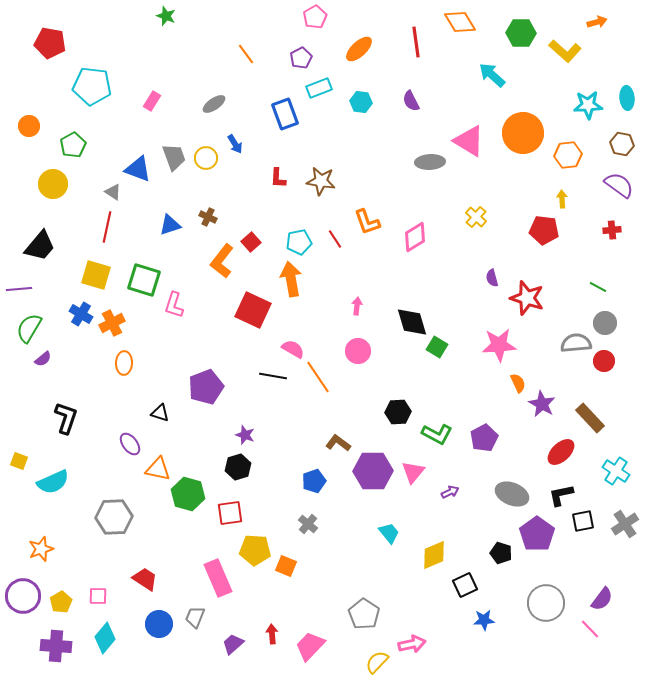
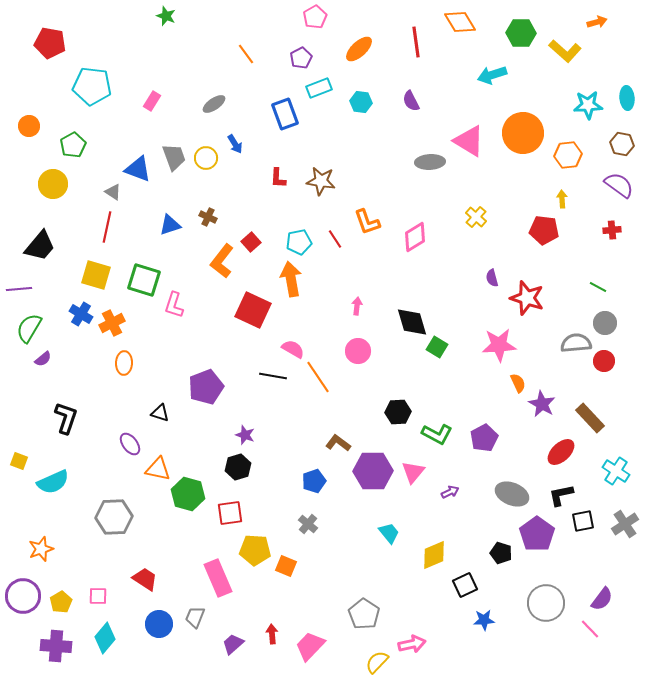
cyan arrow at (492, 75): rotated 60 degrees counterclockwise
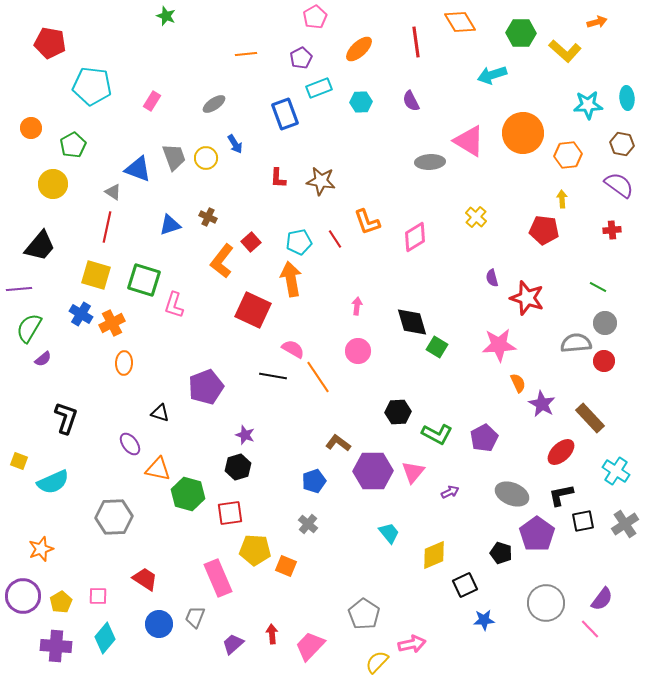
orange line at (246, 54): rotated 60 degrees counterclockwise
cyan hexagon at (361, 102): rotated 10 degrees counterclockwise
orange circle at (29, 126): moved 2 px right, 2 px down
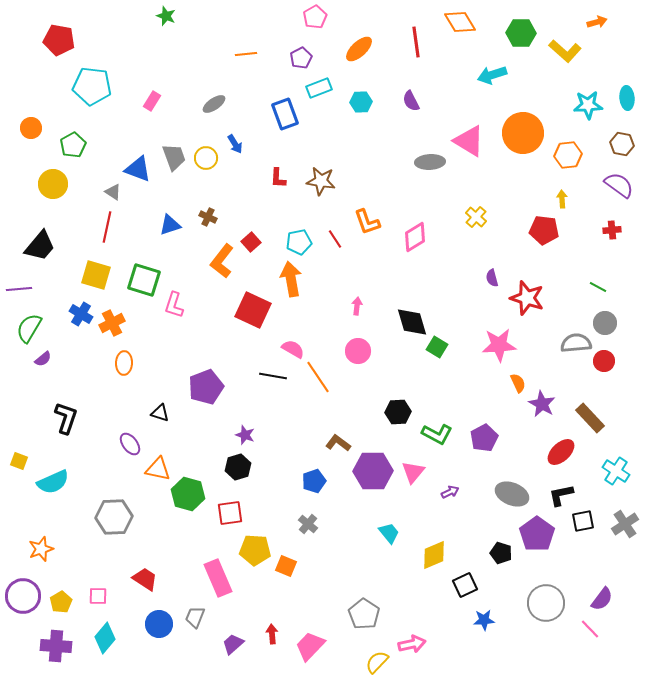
red pentagon at (50, 43): moved 9 px right, 3 px up
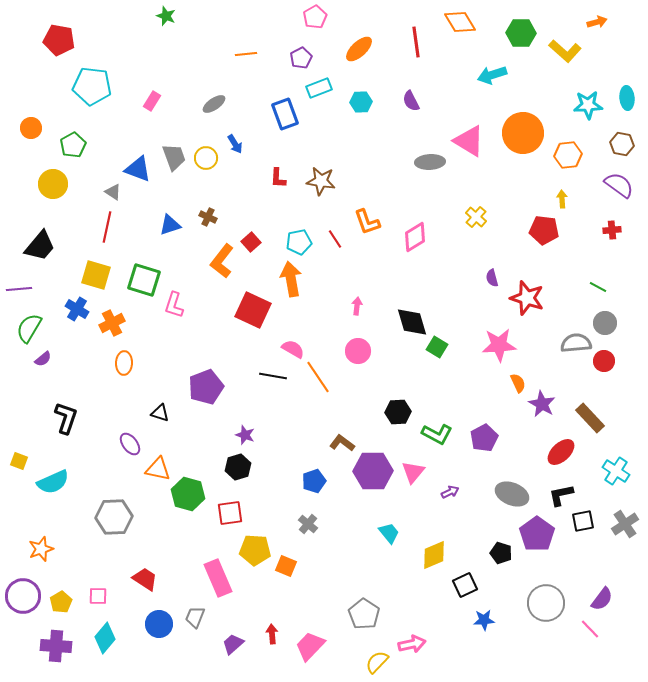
blue cross at (81, 314): moved 4 px left, 5 px up
brown L-shape at (338, 443): moved 4 px right
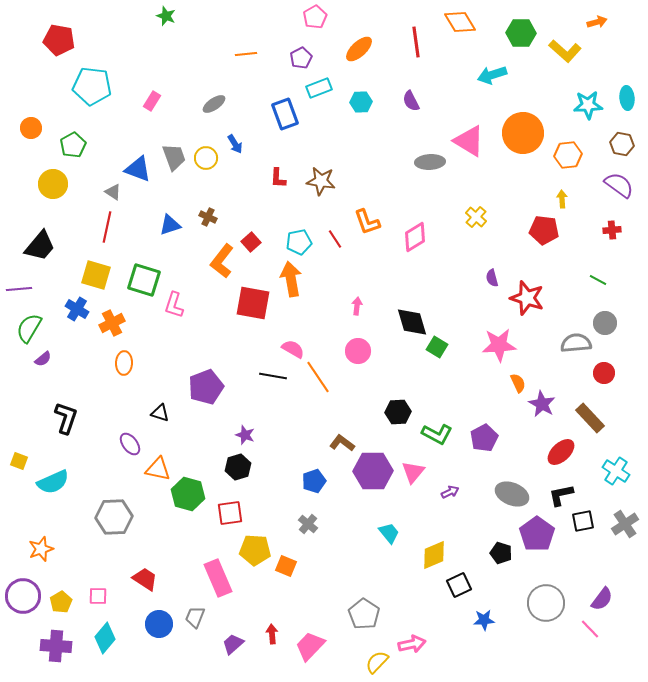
green line at (598, 287): moved 7 px up
red square at (253, 310): moved 7 px up; rotated 15 degrees counterclockwise
red circle at (604, 361): moved 12 px down
black square at (465, 585): moved 6 px left
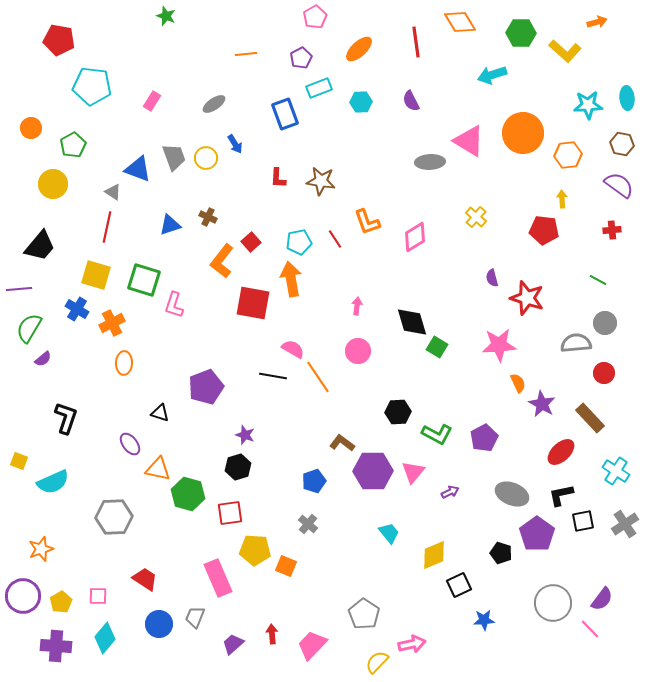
gray circle at (546, 603): moved 7 px right
pink trapezoid at (310, 646): moved 2 px right, 1 px up
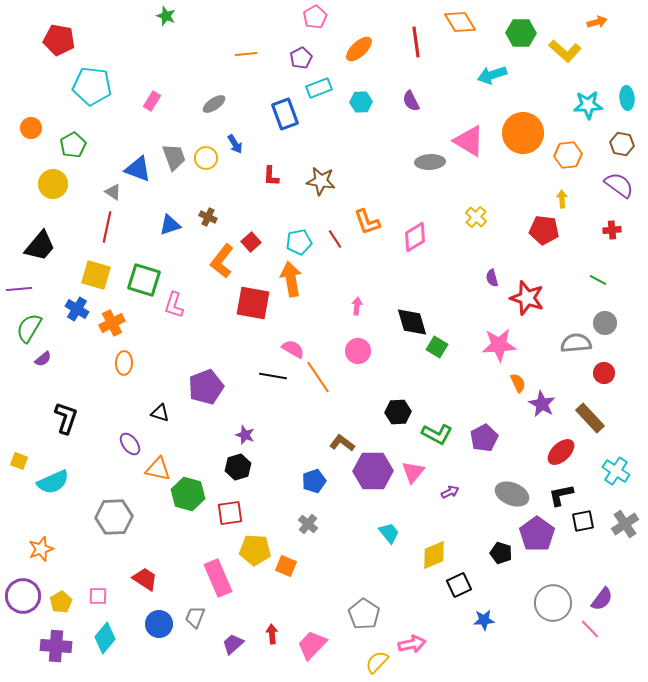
red L-shape at (278, 178): moved 7 px left, 2 px up
